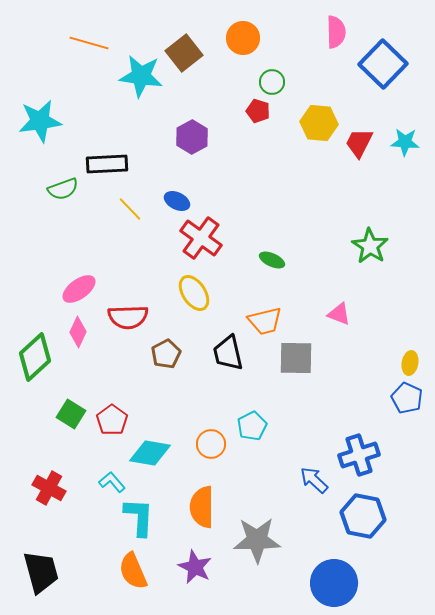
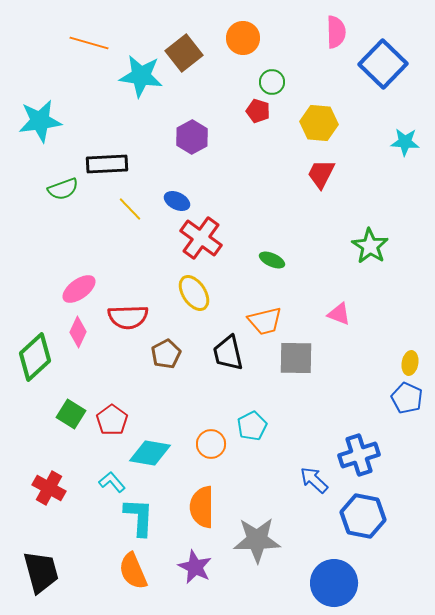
red trapezoid at (359, 143): moved 38 px left, 31 px down
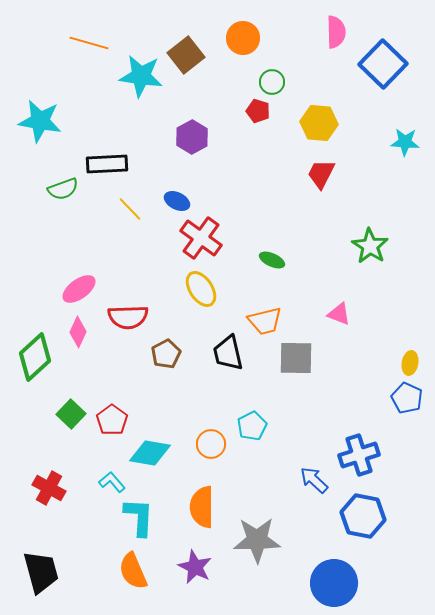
brown square at (184, 53): moved 2 px right, 2 px down
cyan star at (40, 121): rotated 18 degrees clockwise
yellow ellipse at (194, 293): moved 7 px right, 4 px up
green square at (71, 414): rotated 12 degrees clockwise
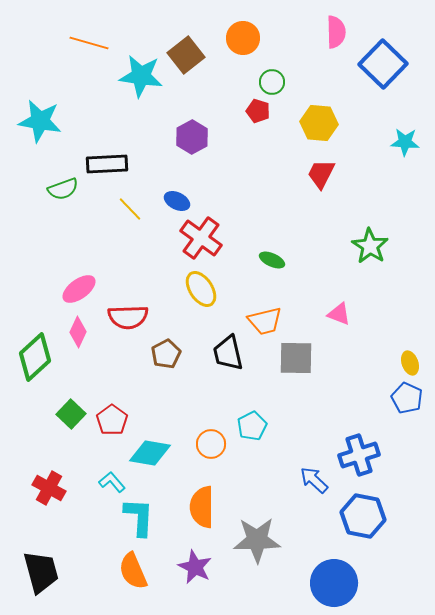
yellow ellipse at (410, 363): rotated 30 degrees counterclockwise
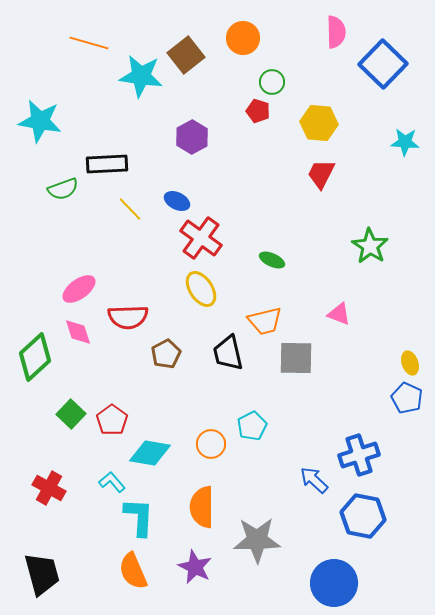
pink diamond at (78, 332): rotated 44 degrees counterclockwise
black trapezoid at (41, 572): moved 1 px right, 2 px down
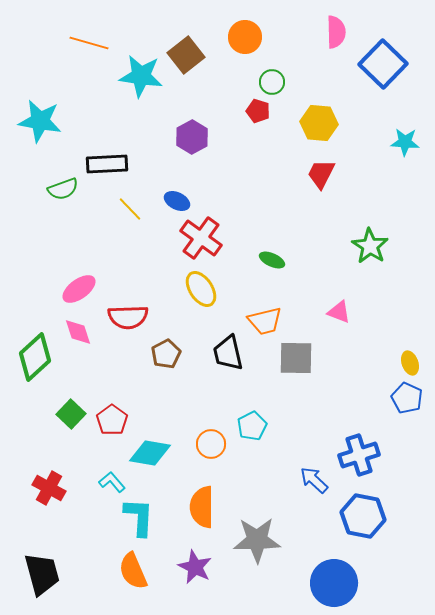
orange circle at (243, 38): moved 2 px right, 1 px up
pink triangle at (339, 314): moved 2 px up
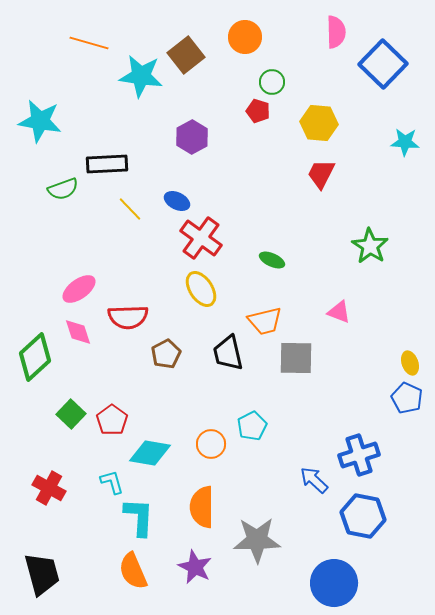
cyan L-shape at (112, 482): rotated 24 degrees clockwise
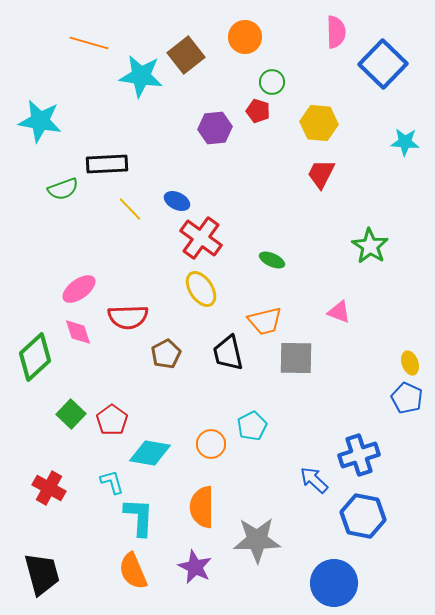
purple hexagon at (192, 137): moved 23 px right, 9 px up; rotated 24 degrees clockwise
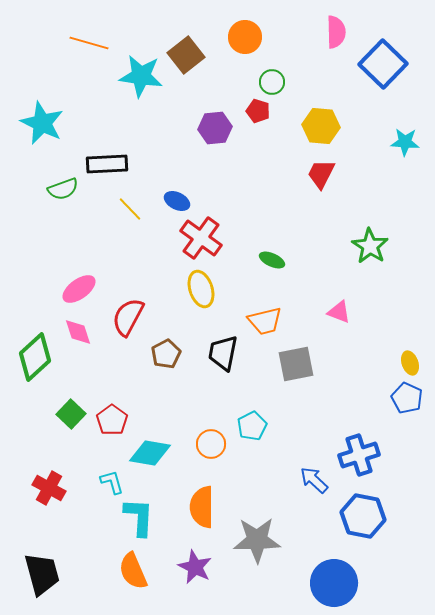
cyan star at (40, 121): moved 2 px right, 2 px down; rotated 15 degrees clockwise
yellow hexagon at (319, 123): moved 2 px right, 3 px down
yellow ellipse at (201, 289): rotated 15 degrees clockwise
red semicircle at (128, 317): rotated 120 degrees clockwise
black trapezoid at (228, 353): moved 5 px left; rotated 24 degrees clockwise
gray square at (296, 358): moved 6 px down; rotated 12 degrees counterclockwise
